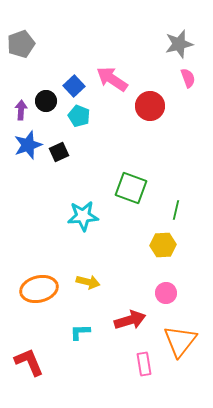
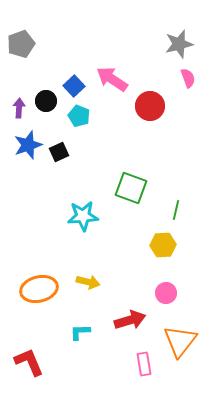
purple arrow: moved 2 px left, 2 px up
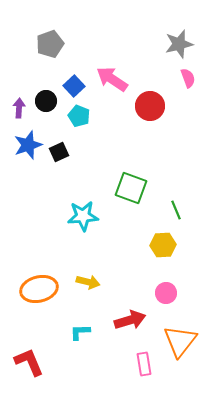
gray pentagon: moved 29 px right
green line: rotated 36 degrees counterclockwise
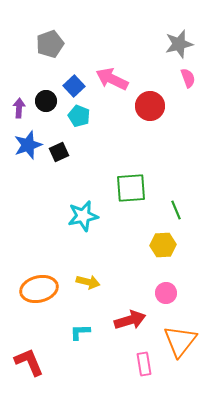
pink arrow: rotated 8 degrees counterclockwise
green square: rotated 24 degrees counterclockwise
cyan star: rotated 8 degrees counterclockwise
